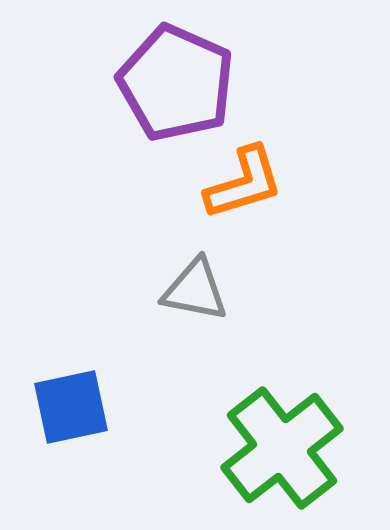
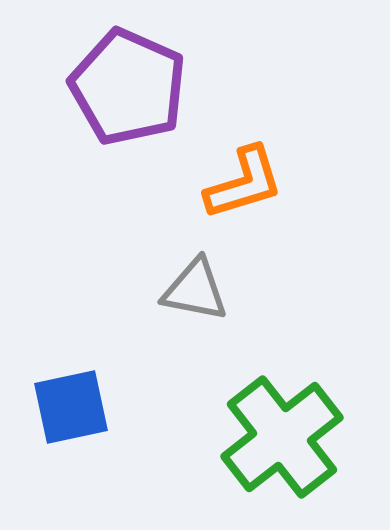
purple pentagon: moved 48 px left, 4 px down
green cross: moved 11 px up
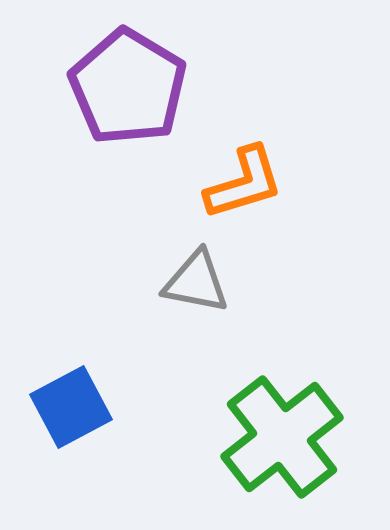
purple pentagon: rotated 7 degrees clockwise
gray triangle: moved 1 px right, 8 px up
blue square: rotated 16 degrees counterclockwise
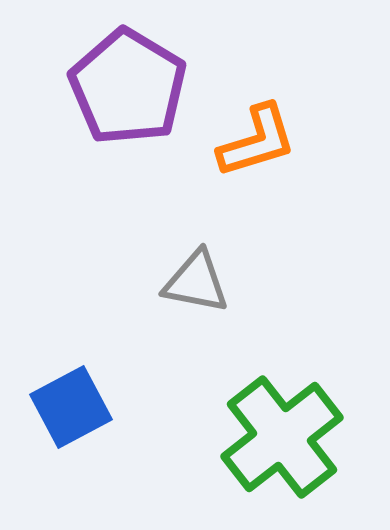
orange L-shape: moved 13 px right, 42 px up
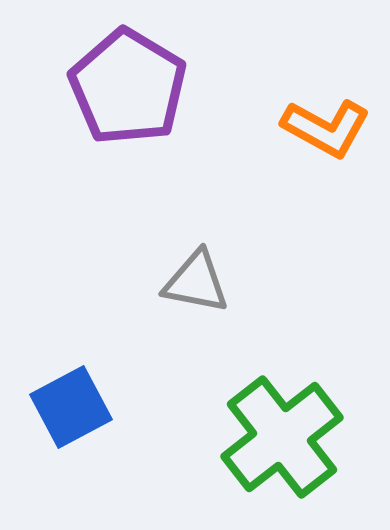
orange L-shape: moved 69 px right, 13 px up; rotated 46 degrees clockwise
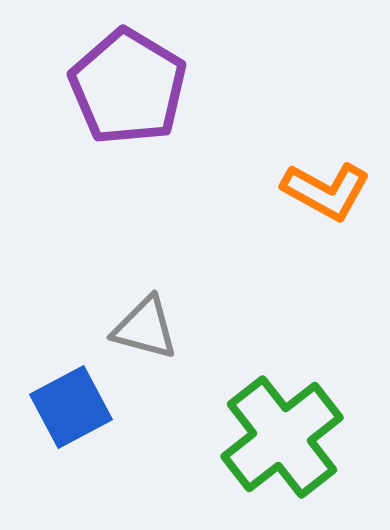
orange L-shape: moved 63 px down
gray triangle: moved 51 px left, 46 px down; rotated 4 degrees clockwise
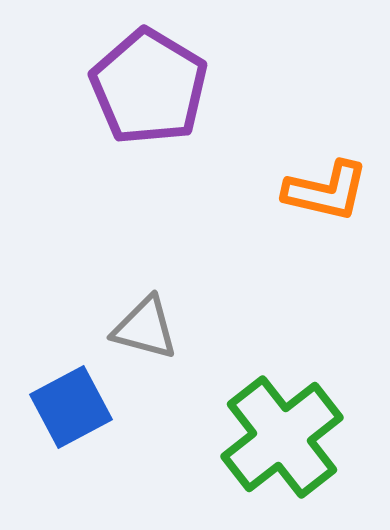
purple pentagon: moved 21 px right
orange L-shape: rotated 16 degrees counterclockwise
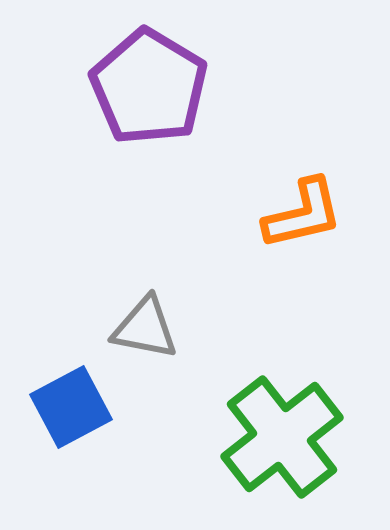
orange L-shape: moved 23 px left, 23 px down; rotated 26 degrees counterclockwise
gray triangle: rotated 4 degrees counterclockwise
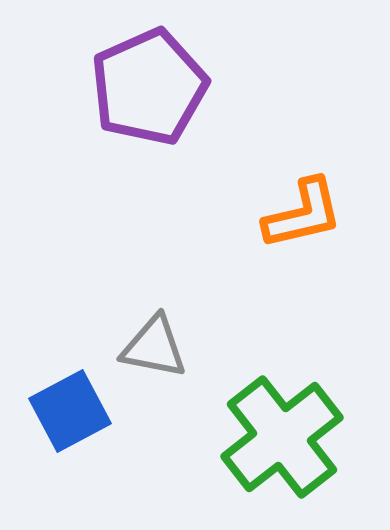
purple pentagon: rotated 17 degrees clockwise
gray triangle: moved 9 px right, 19 px down
blue square: moved 1 px left, 4 px down
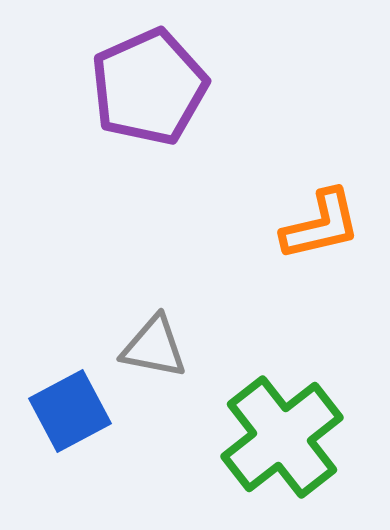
orange L-shape: moved 18 px right, 11 px down
